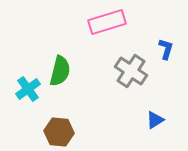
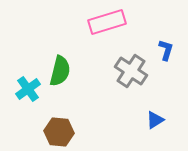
blue L-shape: moved 1 px down
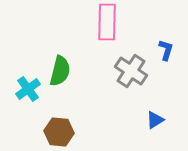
pink rectangle: rotated 72 degrees counterclockwise
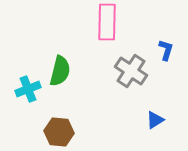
cyan cross: rotated 15 degrees clockwise
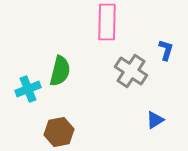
brown hexagon: rotated 16 degrees counterclockwise
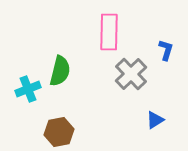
pink rectangle: moved 2 px right, 10 px down
gray cross: moved 3 px down; rotated 12 degrees clockwise
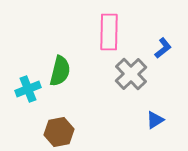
blue L-shape: moved 3 px left, 2 px up; rotated 35 degrees clockwise
